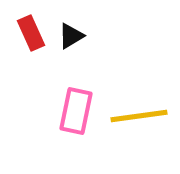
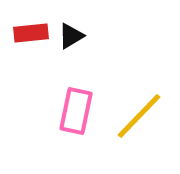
red rectangle: rotated 72 degrees counterclockwise
yellow line: rotated 38 degrees counterclockwise
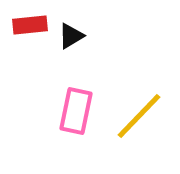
red rectangle: moved 1 px left, 8 px up
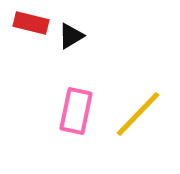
red rectangle: moved 1 px right, 2 px up; rotated 20 degrees clockwise
yellow line: moved 1 px left, 2 px up
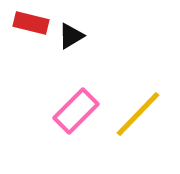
pink rectangle: rotated 33 degrees clockwise
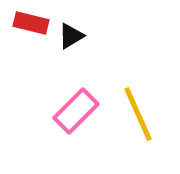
yellow line: rotated 68 degrees counterclockwise
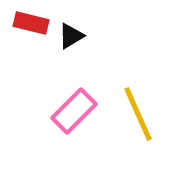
pink rectangle: moved 2 px left
